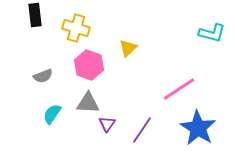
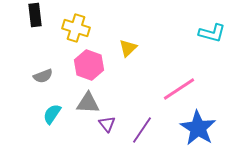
purple triangle: rotated 12 degrees counterclockwise
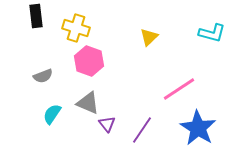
black rectangle: moved 1 px right, 1 px down
yellow triangle: moved 21 px right, 11 px up
pink hexagon: moved 4 px up
gray triangle: rotated 20 degrees clockwise
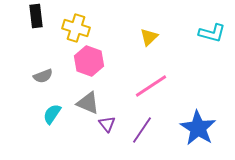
pink line: moved 28 px left, 3 px up
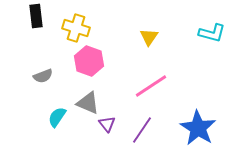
yellow triangle: rotated 12 degrees counterclockwise
cyan semicircle: moved 5 px right, 3 px down
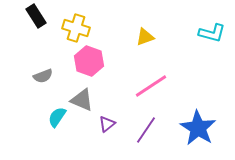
black rectangle: rotated 25 degrees counterclockwise
yellow triangle: moved 4 px left; rotated 36 degrees clockwise
gray triangle: moved 6 px left, 3 px up
purple triangle: rotated 30 degrees clockwise
purple line: moved 4 px right
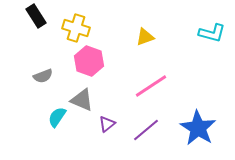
purple line: rotated 16 degrees clockwise
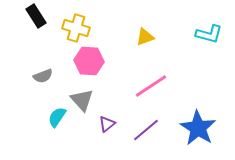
cyan L-shape: moved 3 px left, 1 px down
pink hexagon: rotated 16 degrees counterclockwise
gray triangle: rotated 25 degrees clockwise
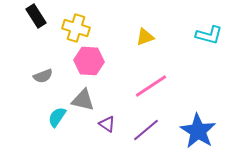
cyan L-shape: moved 1 px down
gray triangle: moved 1 px right; rotated 35 degrees counterclockwise
purple triangle: rotated 48 degrees counterclockwise
blue star: moved 3 px down
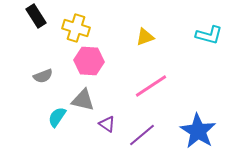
purple line: moved 4 px left, 5 px down
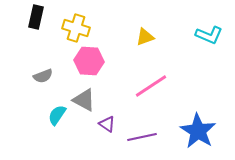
black rectangle: moved 1 px down; rotated 45 degrees clockwise
cyan L-shape: rotated 8 degrees clockwise
gray triangle: moved 1 px right; rotated 15 degrees clockwise
cyan semicircle: moved 2 px up
purple line: moved 2 px down; rotated 28 degrees clockwise
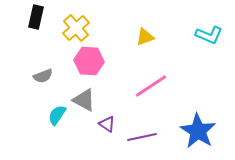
yellow cross: rotated 32 degrees clockwise
